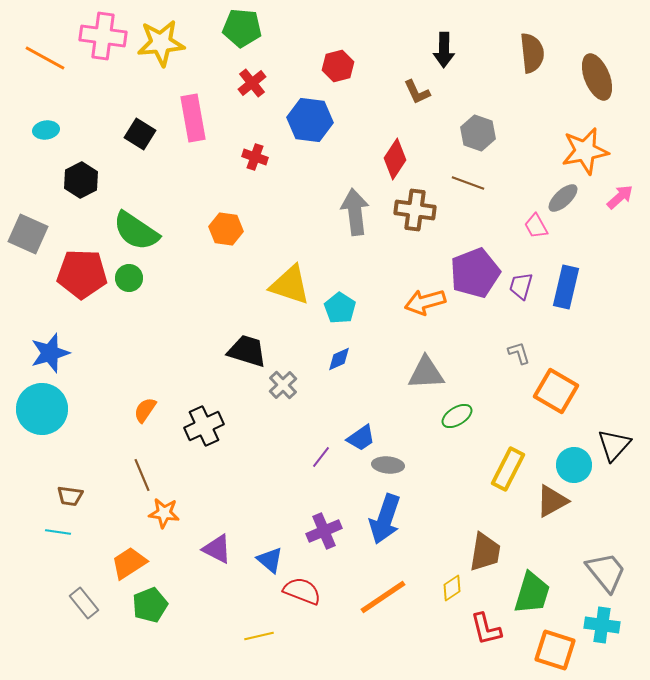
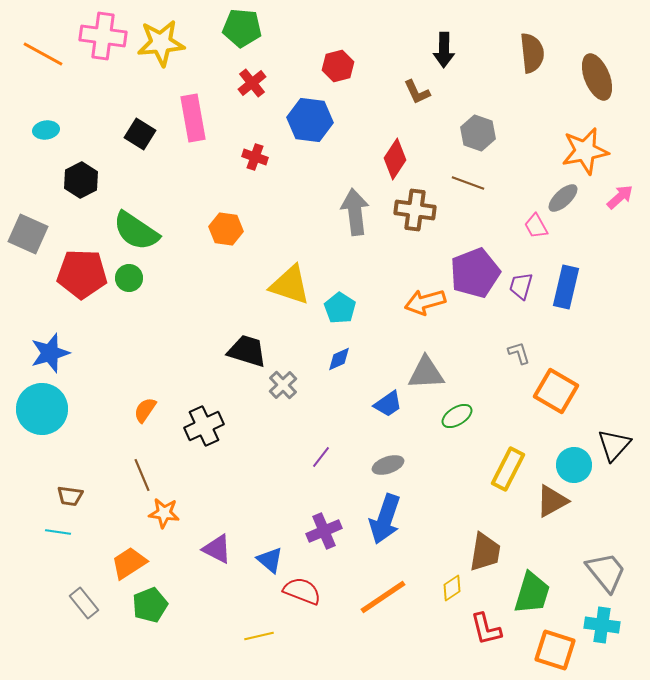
orange line at (45, 58): moved 2 px left, 4 px up
blue trapezoid at (361, 438): moved 27 px right, 34 px up
gray ellipse at (388, 465): rotated 24 degrees counterclockwise
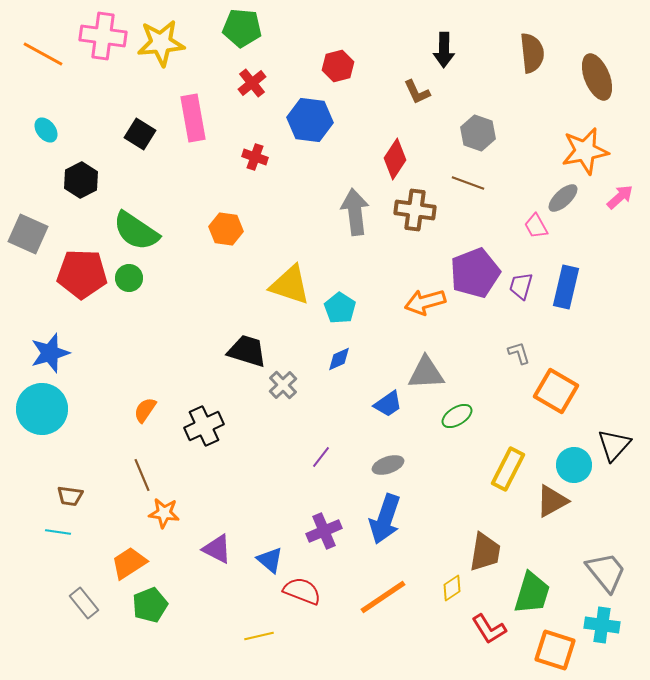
cyan ellipse at (46, 130): rotated 60 degrees clockwise
red L-shape at (486, 629): moved 3 px right; rotated 18 degrees counterclockwise
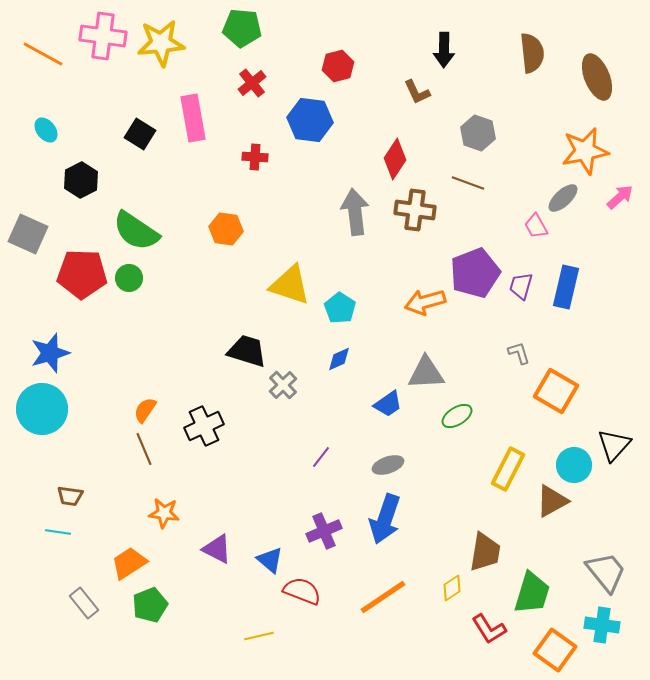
red cross at (255, 157): rotated 15 degrees counterclockwise
brown line at (142, 475): moved 2 px right, 26 px up
orange square at (555, 650): rotated 18 degrees clockwise
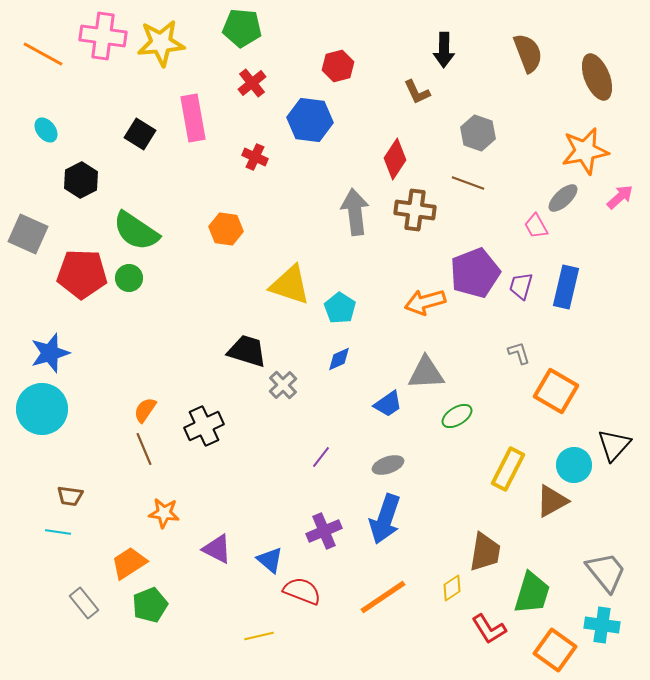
brown semicircle at (532, 53): moved 4 px left; rotated 15 degrees counterclockwise
red cross at (255, 157): rotated 20 degrees clockwise
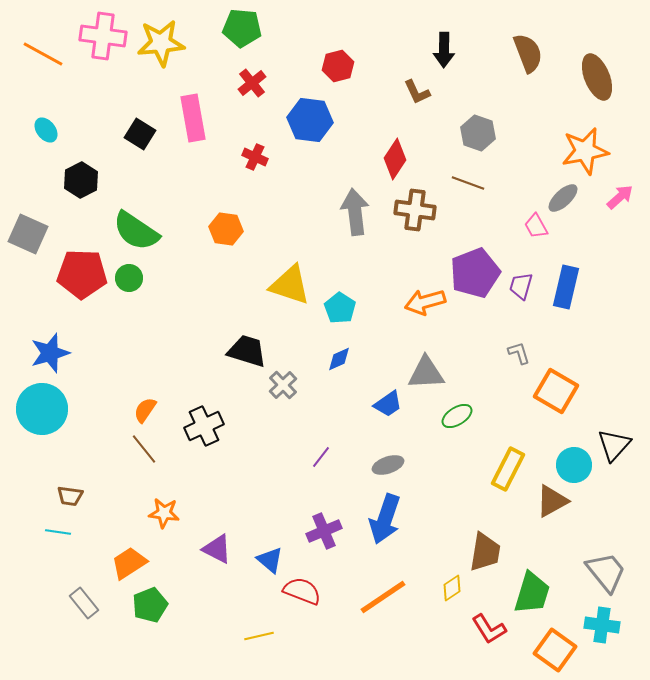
brown line at (144, 449): rotated 16 degrees counterclockwise
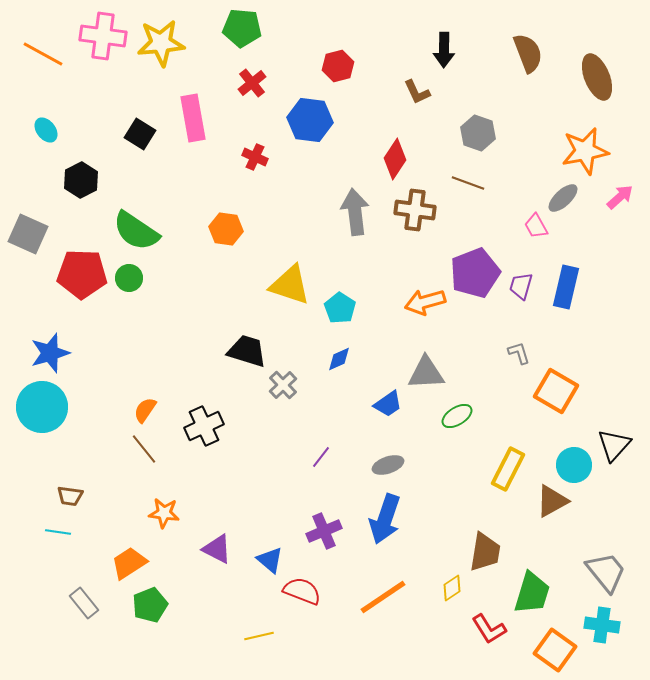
cyan circle at (42, 409): moved 2 px up
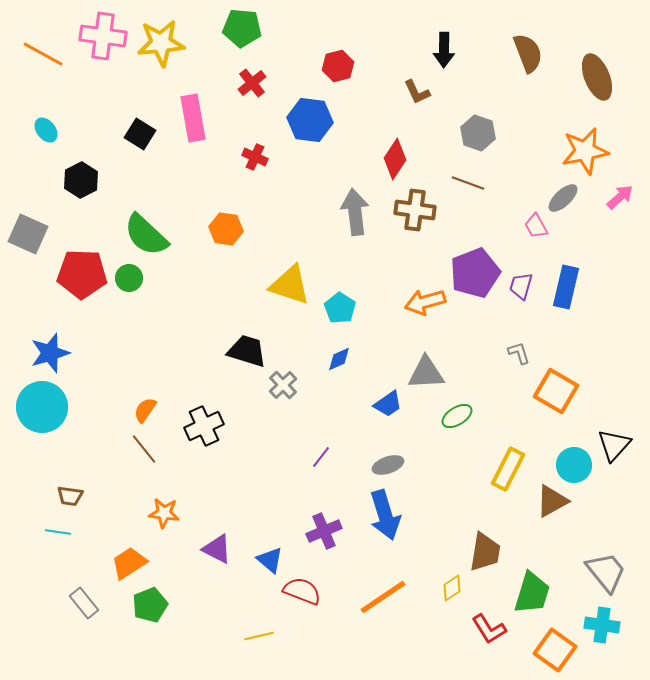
green semicircle at (136, 231): moved 10 px right, 4 px down; rotated 9 degrees clockwise
blue arrow at (385, 519): moved 4 px up; rotated 36 degrees counterclockwise
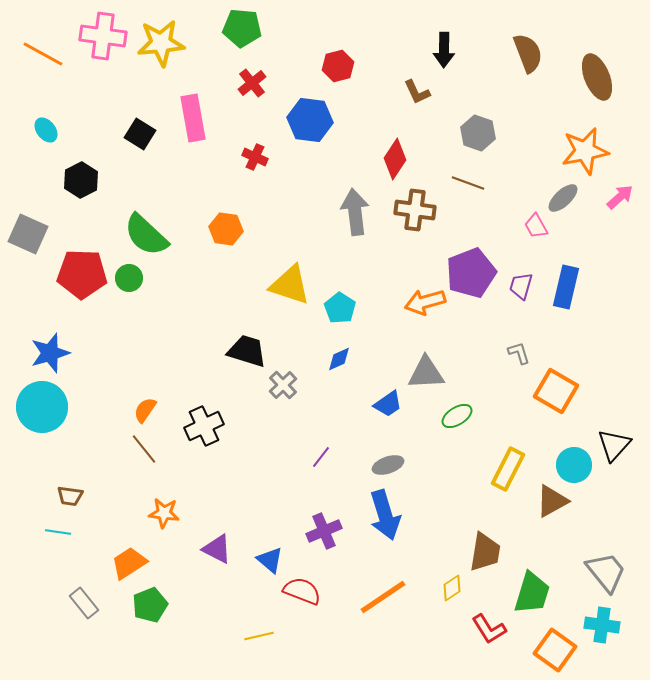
purple pentagon at (475, 273): moved 4 px left
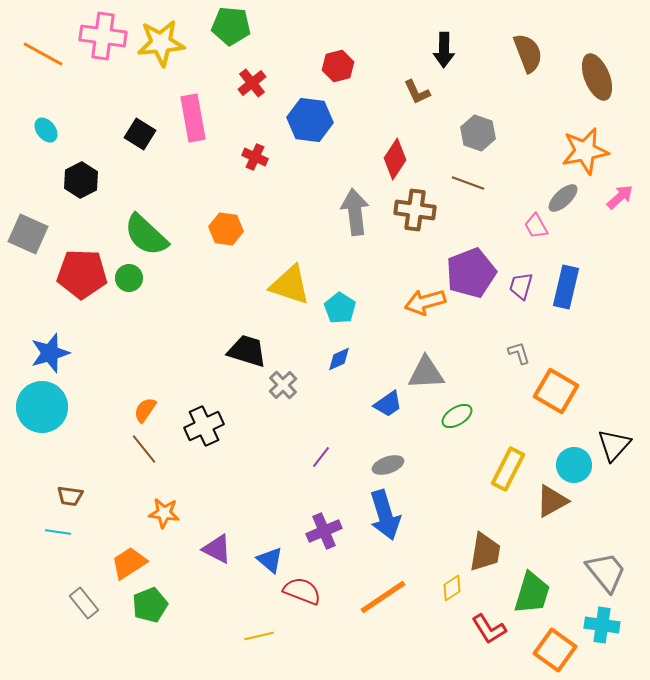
green pentagon at (242, 28): moved 11 px left, 2 px up
